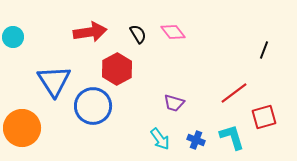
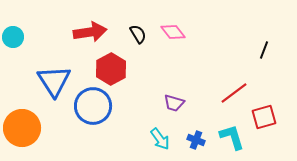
red hexagon: moved 6 px left
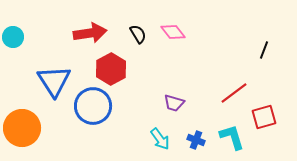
red arrow: moved 1 px down
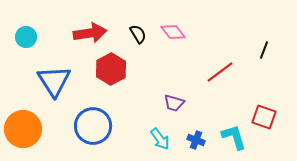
cyan circle: moved 13 px right
red line: moved 14 px left, 21 px up
blue circle: moved 20 px down
red square: rotated 35 degrees clockwise
orange circle: moved 1 px right, 1 px down
cyan L-shape: moved 2 px right
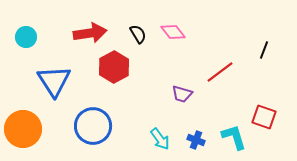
red hexagon: moved 3 px right, 2 px up
purple trapezoid: moved 8 px right, 9 px up
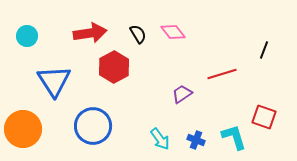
cyan circle: moved 1 px right, 1 px up
red line: moved 2 px right, 2 px down; rotated 20 degrees clockwise
purple trapezoid: rotated 130 degrees clockwise
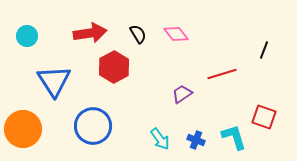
pink diamond: moved 3 px right, 2 px down
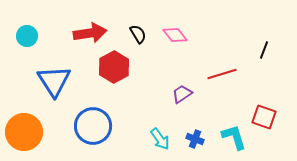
pink diamond: moved 1 px left, 1 px down
orange circle: moved 1 px right, 3 px down
blue cross: moved 1 px left, 1 px up
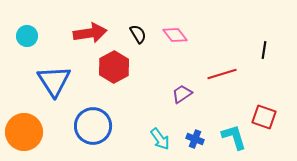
black line: rotated 12 degrees counterclockwise
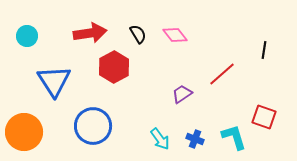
red line: rotated 24 degrees counterclockwise
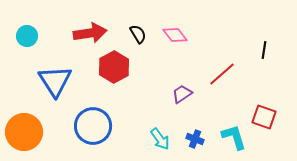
blue triangle: moved 1 px right
